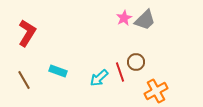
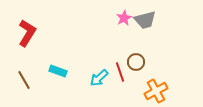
gray trapezoid: rotated 30 degrees clockwise
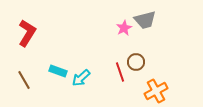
pink star: moved 10 px down
cyan arrow: moved 18 px left
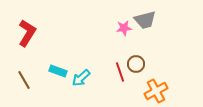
pink star: rotated 21 degrees clockwise
brown circle: moved 2 px down
